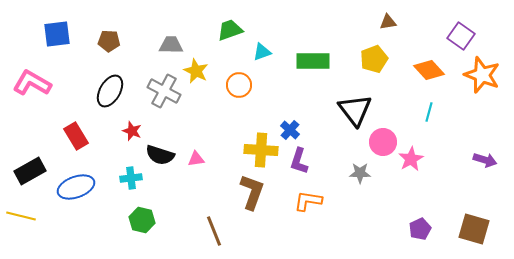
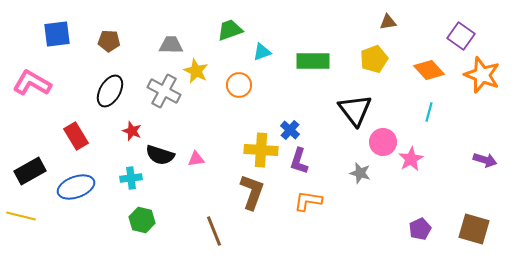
gray star: rotated 15 degrees clockwise
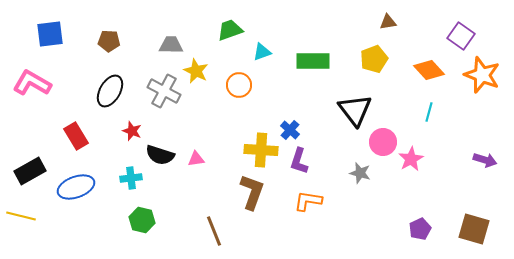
blue square: moved 7 px left
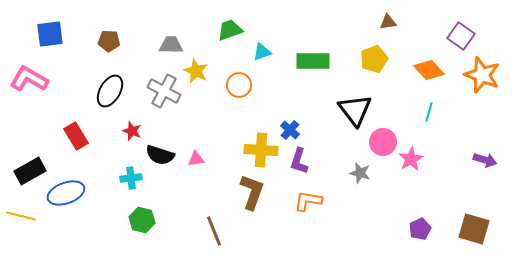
pink L-shape: moved 3 px left, 4 px up
blue ellipse: moved 10 px left, 6 px down
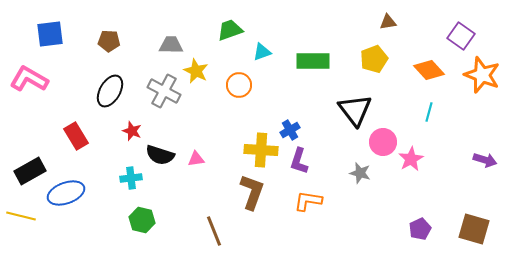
blue cross: rotated 18 degrees clockwise
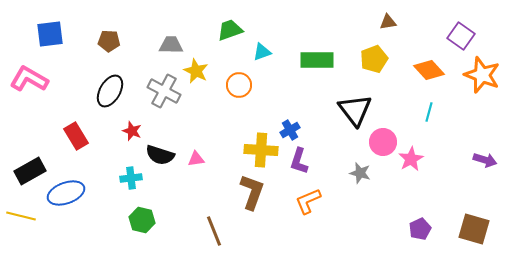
green rectangle: moved 4 px right, 1 px up
orange L-shape: rotated 32 degrees counterclockwise
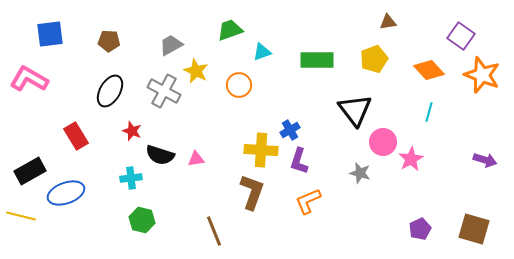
gray trapezoid: rotated 30 degrees counterclockwise
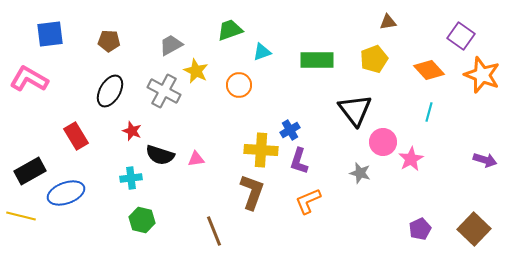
brown square: rotated 28 degrees clockwise
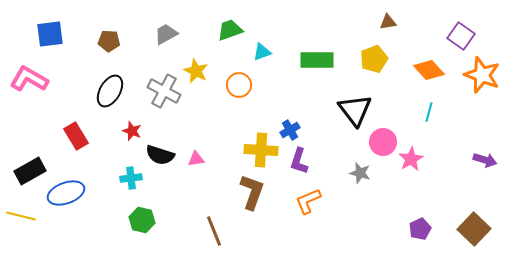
gray trapezoid: moved 5 px left, 11 px up
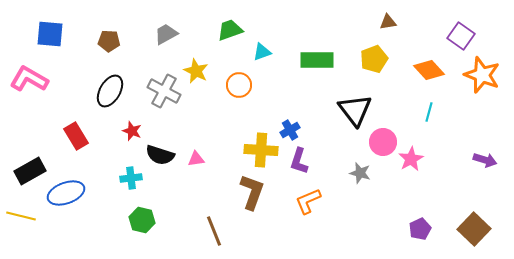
blue square: rotated 12 degrees clockwise
